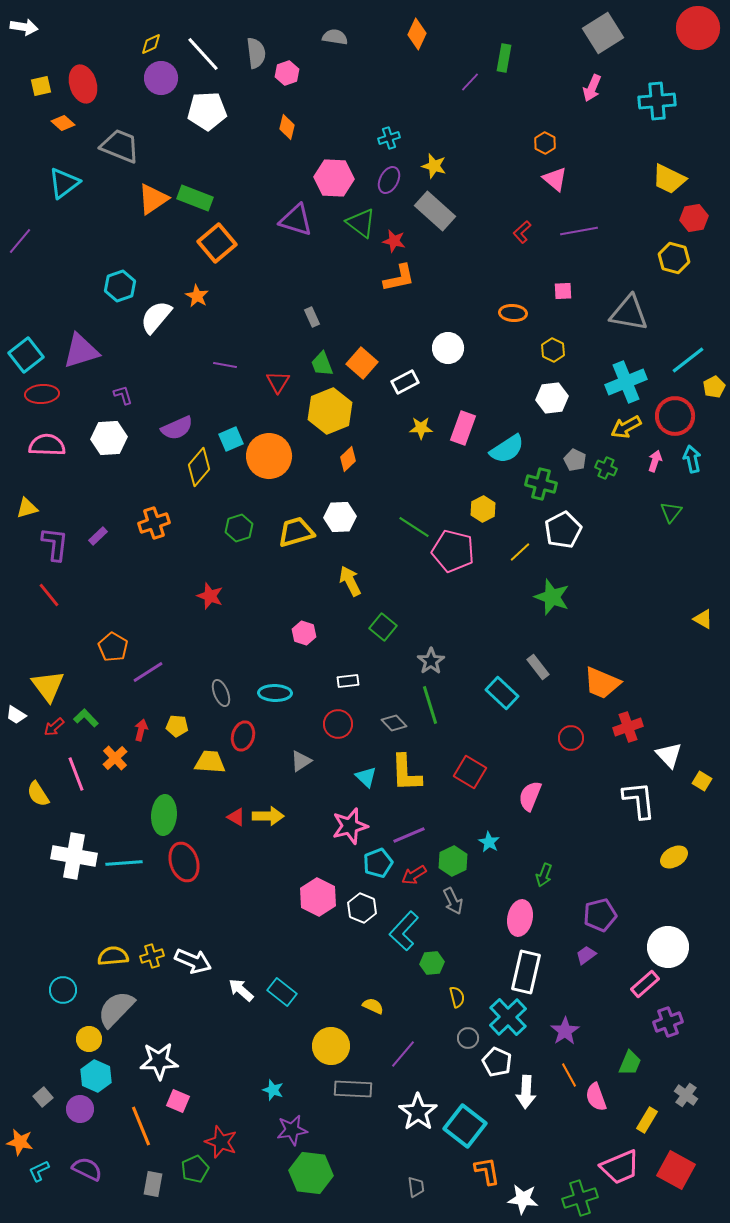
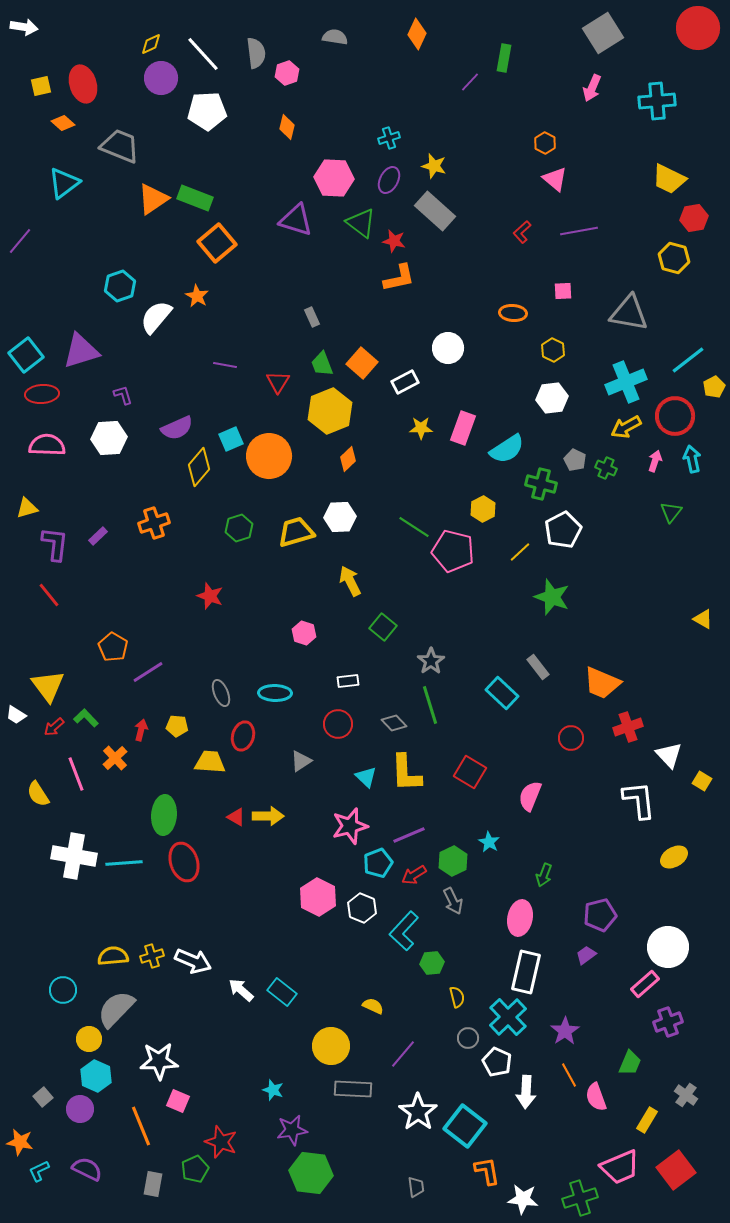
red square at (676, 1170): rotated 24 degrees clockwise
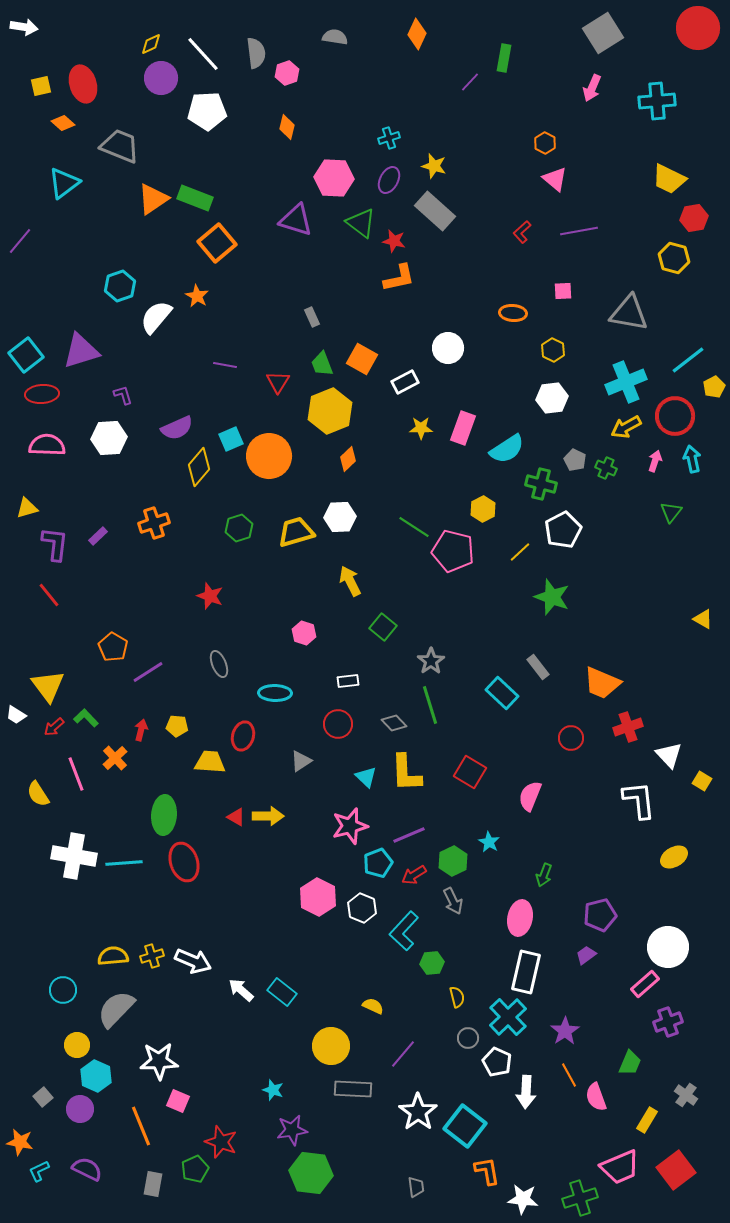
orange square at (362, 363): moved 4 px up; rotated 12 degrees counterclockwise
gray ellipse at (221, 693): moved 2 px left, 29 px up
yellow circle at (89, 1039): moved 12 px left, 6 px down
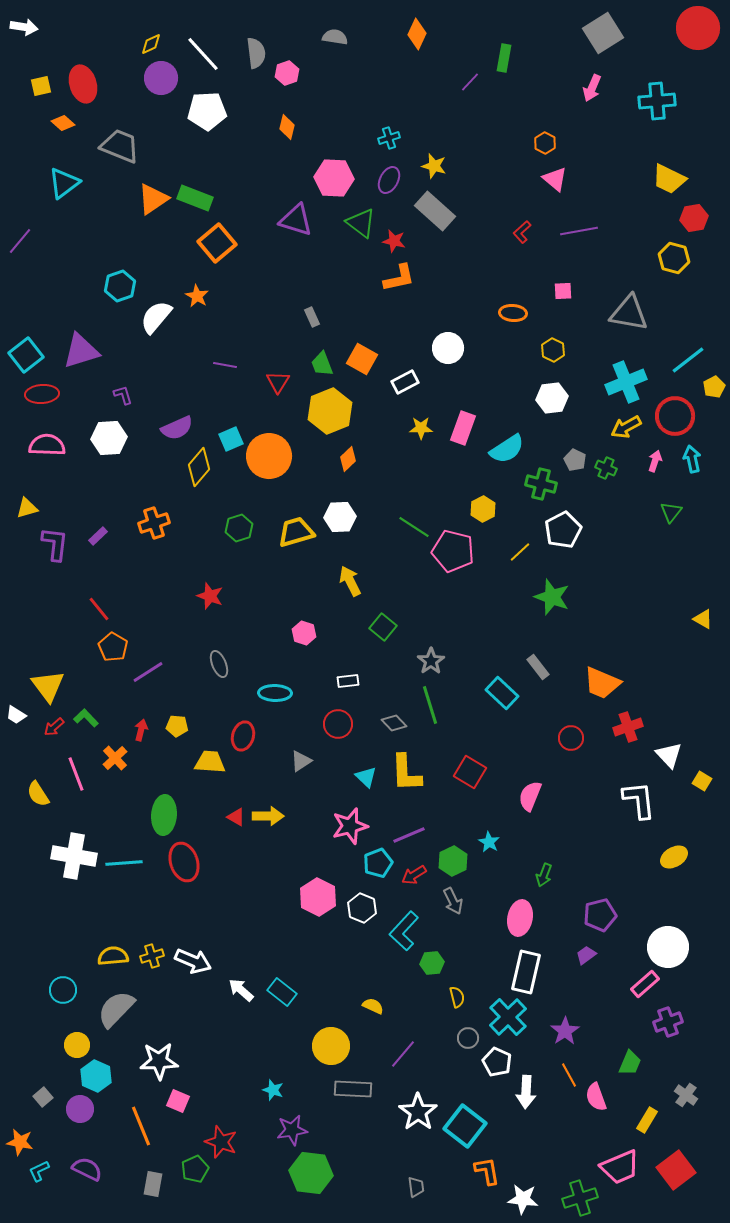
red line at (49, 595): moved 50 px right, 14 px down
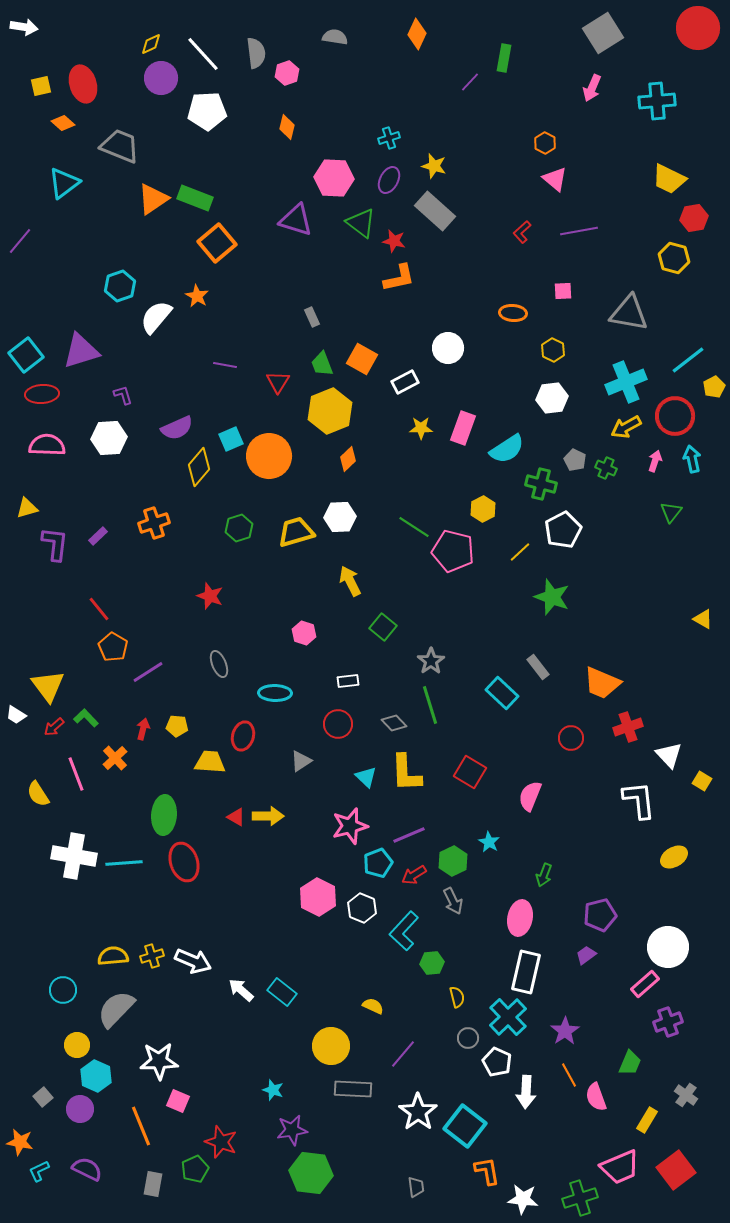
red arrow at (141, 730): moved 2 px right, 1 px up
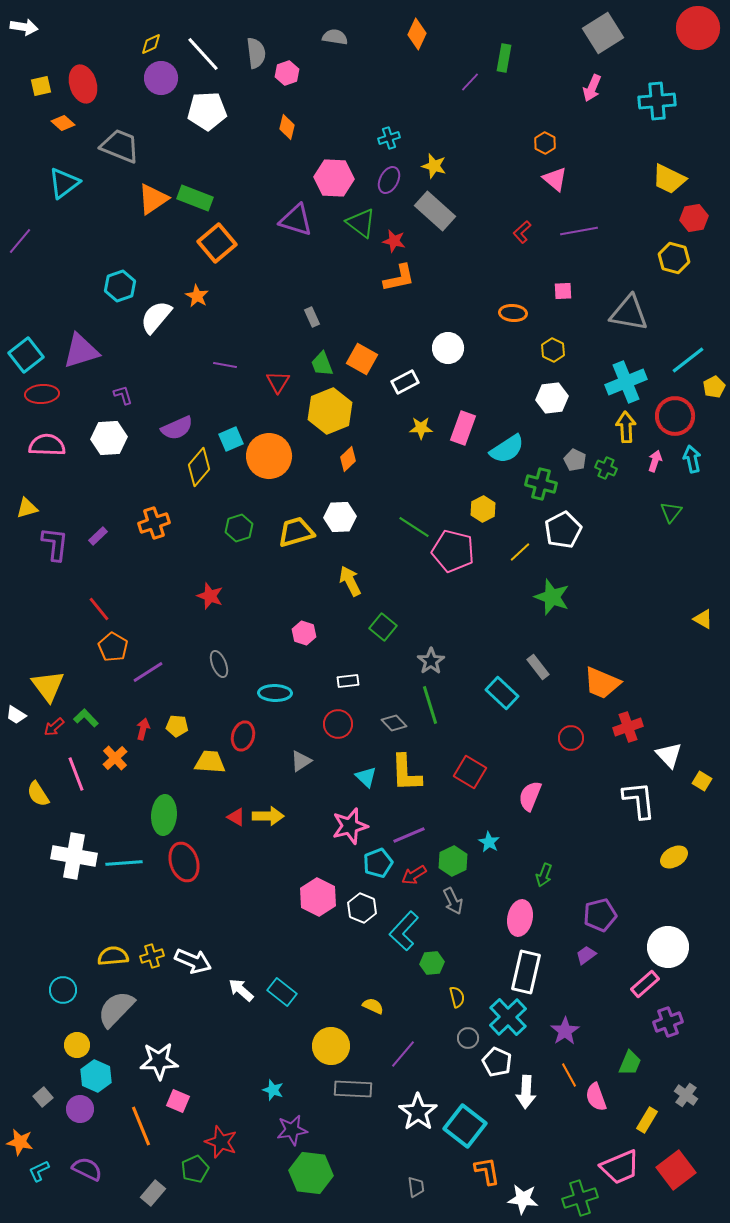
yellow arrow at (626, 427): rotated 116 degrees clockwise
gray rectangle at (153, 1184): moved 9 px down; rotated 30 degrees clockwise
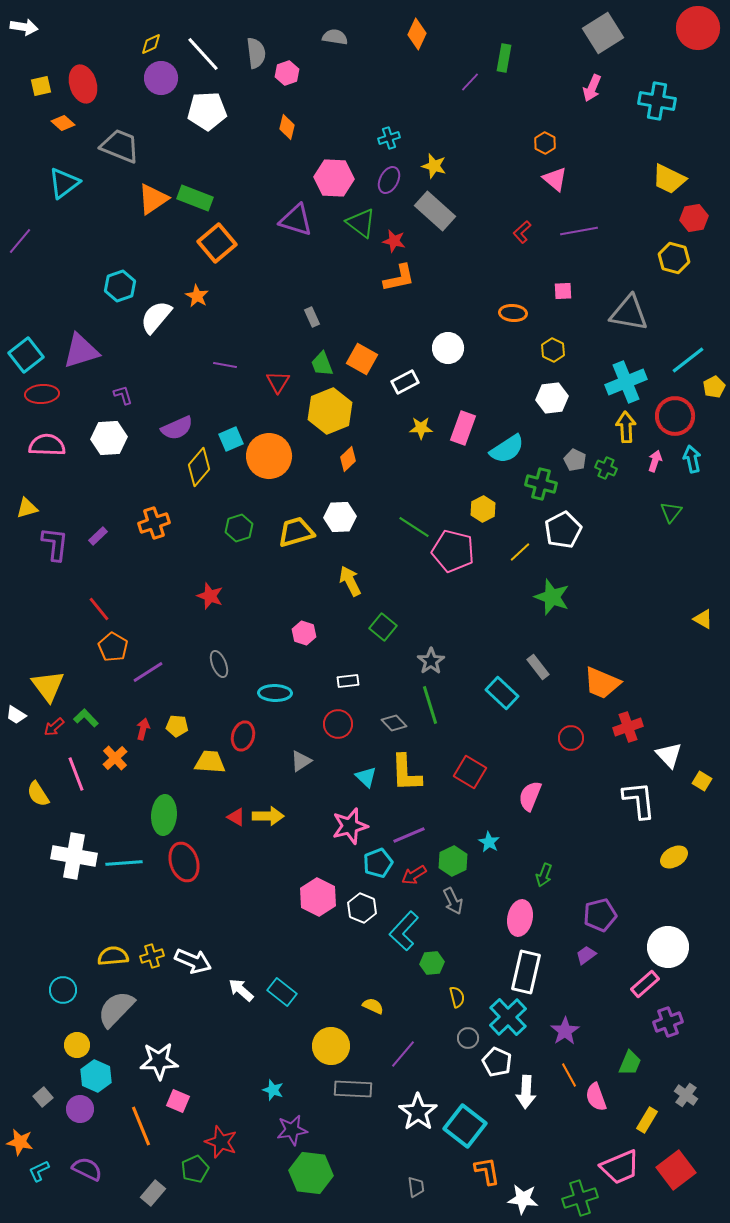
cyan cross at (657, 101): rotated 15 degrees clockwise
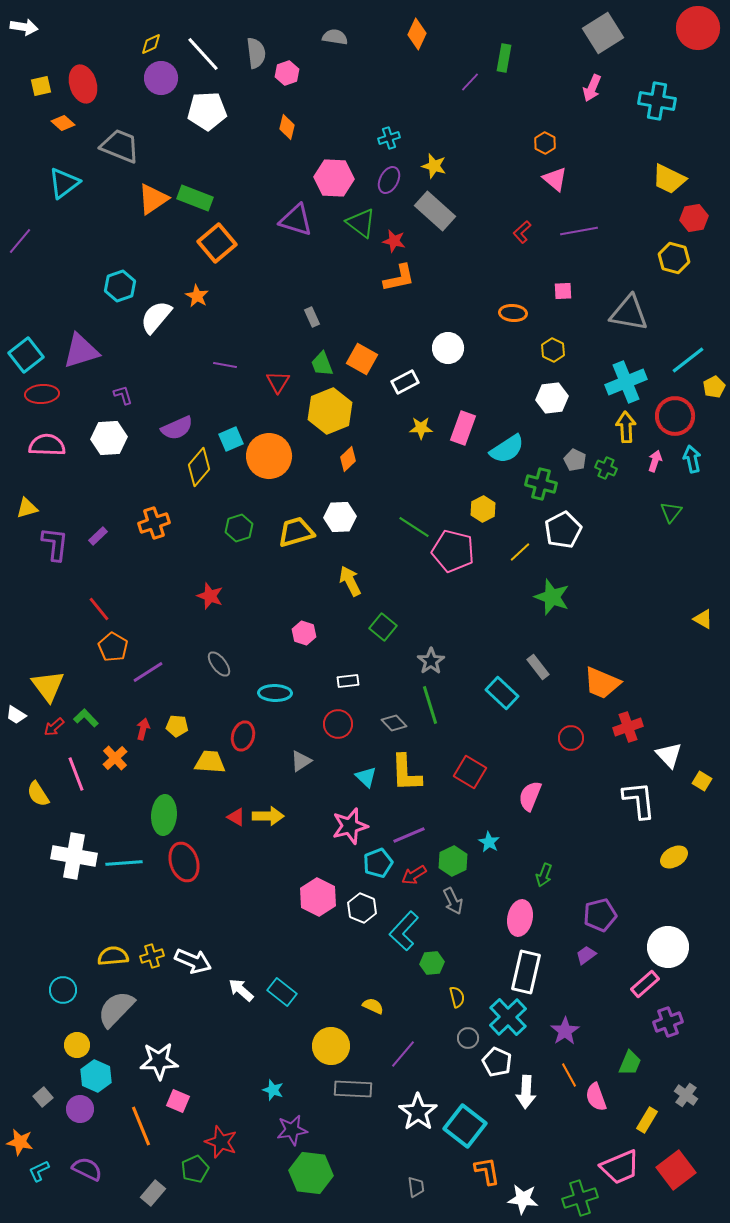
gray ellipse at (219, 664): rotated 16 degrees counterclockwise
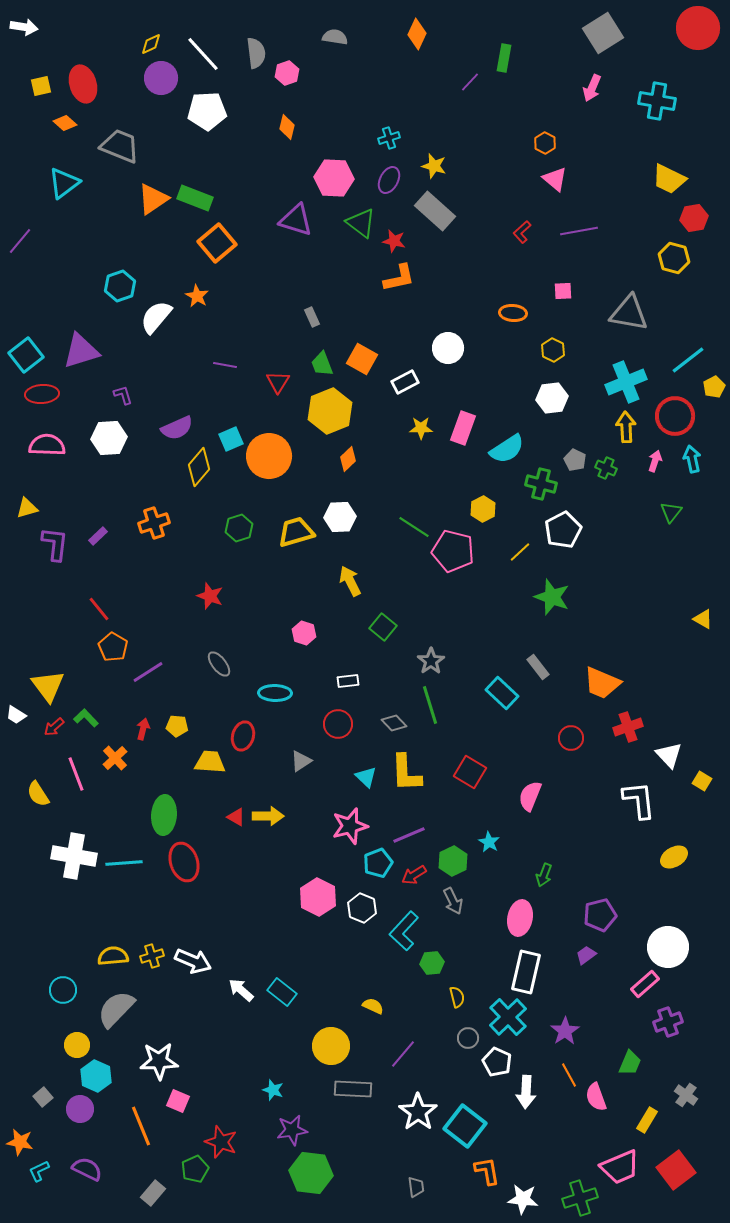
orange diamond at (63, 123): moved 2 px right
